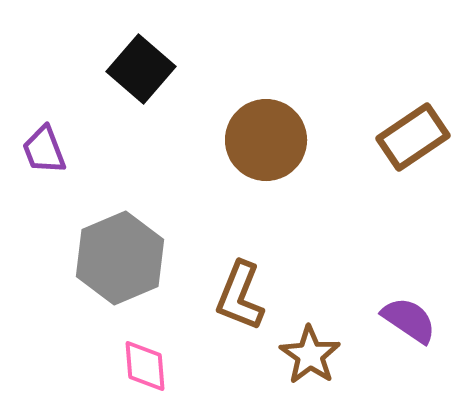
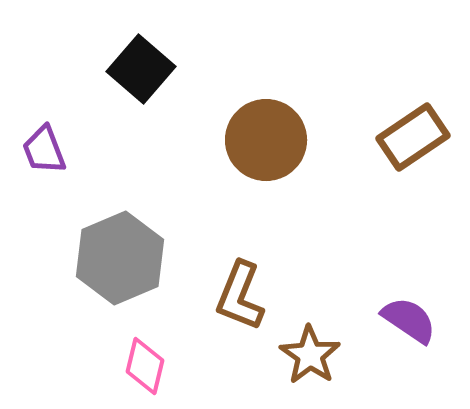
pink diamond: rotated 18 degrees clockwise
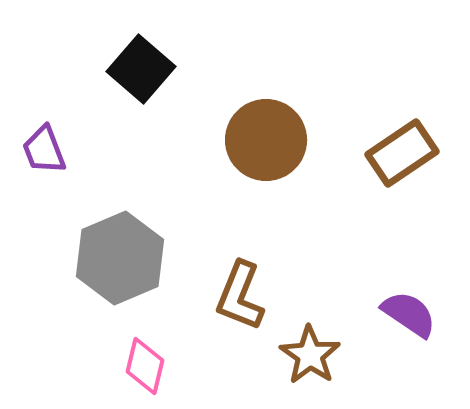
brown rectangle: moved 11 px left, 16 px down
purple semicircle: moved 6 px up
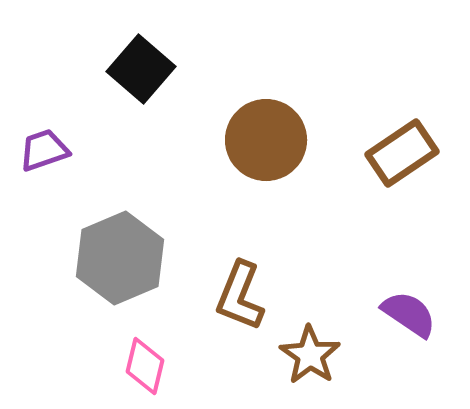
purple trapezoid: rotated 92 degrees clockwise
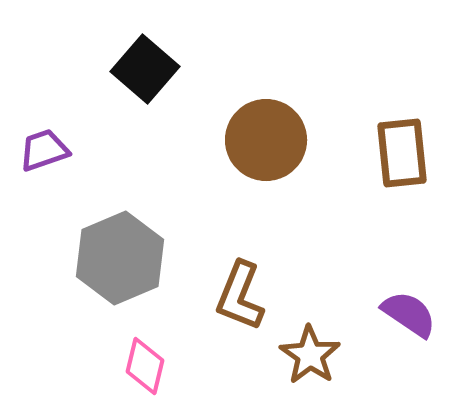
black square: moved 4 px right
brown rectangle: rotated 62 degrees counterclockwise
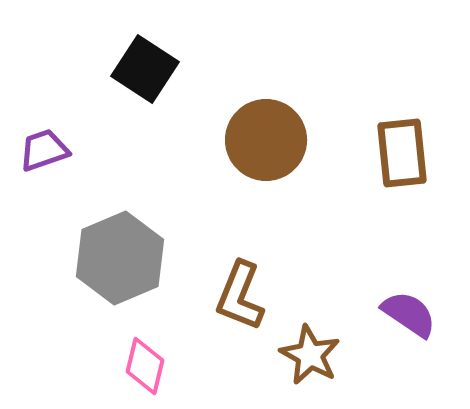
black square: rotated 8 degrees counterclockwise
brown star: rotated 6 degrees counterclockwise
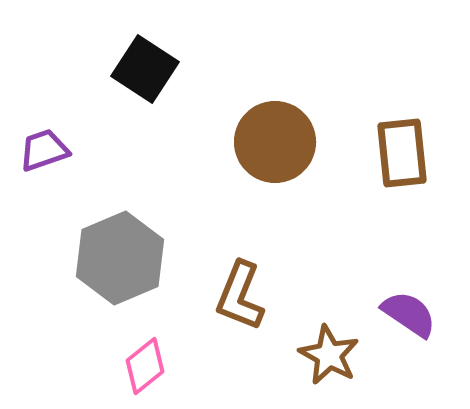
brown circle: moved 9 px right, 2 px down
brown star: moved 19 px right
pink diamond: rotated 38 degrees clockwise
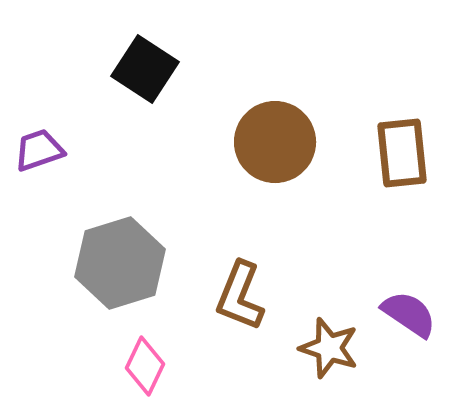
purple trapezoid: moved 5 px left
gray hexagon: moved 5 px down; rotated 6 degrees clockwise
brown star: moved 7 px up; rotated 10 degrees counterclockwise
pink diamond: rotated 26 degrees counterclockwise
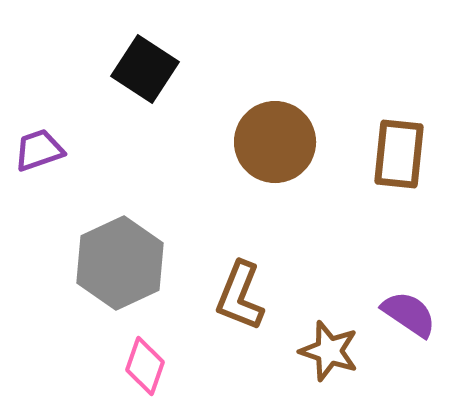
brown rectangle: moved 3 px left, 1 px down; rotated 12 degrees clockwise
gray hexagon: rotated 8 degrees counterclockwise
brown star: moved 3 px down
pink diamond: rotated 6 degrees counterclockwise
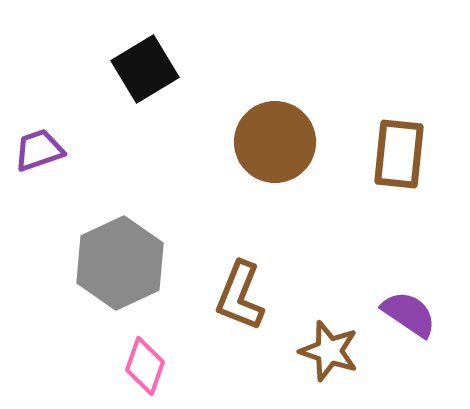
black square: rotated 26 degrees clockwise
